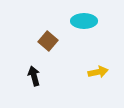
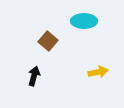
black arrow: rotated 30 degrees clockwise
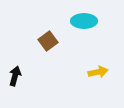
brown square: rotated 12 degrees clockwise
black arrow: moved 19 px left
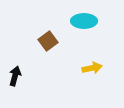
yellow arrow: moved 6 px left, 4 px up
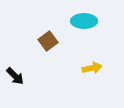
black arrow: rotated 120 degrees clockwise
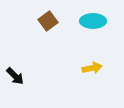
cyan ellipse: moved 9 px right
brown square: moved 20 px up
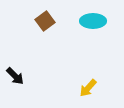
brown square: moved 3 px left
yellow arrow: moved 4 px left, 20 px down; rotated 144 degrees clockwise
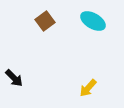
cyan ellipse: rotated 30 degrees clockwise
black arrow: moved 1 px left, 2 px down
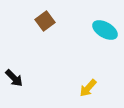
cyan ellipse: moved 12 px right, 9 px down
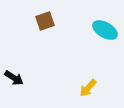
brown square: rotated 18 degrees clockwise
black arrow: rotated 12 degrees counterclockwise
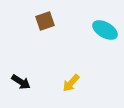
black arrow: moved 7 px right, 4 px down
yellow arrow: moved 17 px left, 5 px up
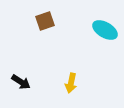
yellow arrow: rotated 30 degrees counterclockwise
